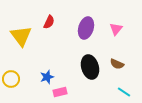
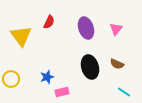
purple ellipse: rotated 35 degrees counterclockwise
pink rectangle: moved 2 px right
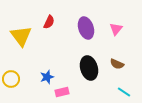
black ellipse: moved 1 px left, 1 px down
